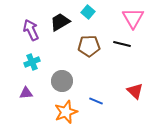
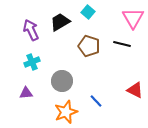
brown pentagon: rotated 20 degrees clockwise
red triangle: moved 1 px up; rotated 18 degrees counterclockwise
blue line: rotated 24 degrees clockwise
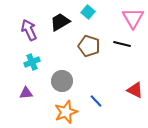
purple arrow: moved 2 px left
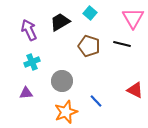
cyan square: moved 2 px right, 1 px down
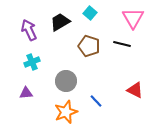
gray circle: moved 4 px right
